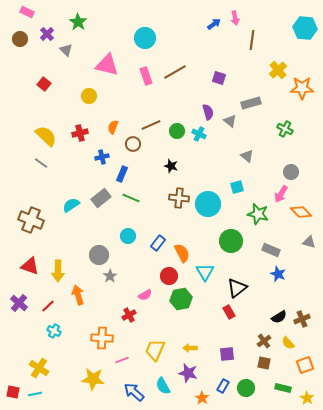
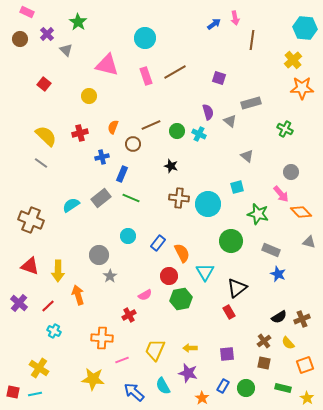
yellow cross at (278, 70): moved 15 px right, 10 px up
pink arrow at (281, 194): rotated 72 degrees counterclockwise
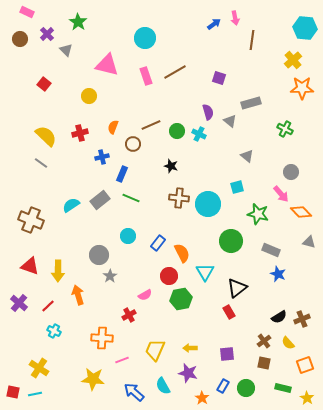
gray rectangle at (101, 198): moved 1 px left, 2 px down
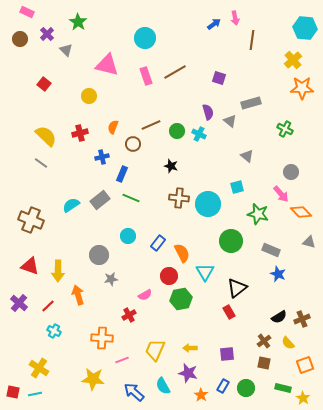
gray star at (110, 276): moved 1 px right, 3 px down; rotated 24 degrees clockwise
orange star at (202, 398): moved 1 px left, 3 px up
yellow star at (307, 398): moved 4 px left
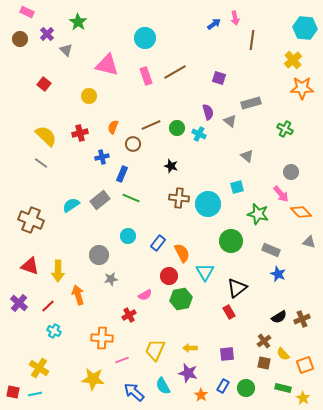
green circle at (177, 131): moved 3 px up
yellow semicircle at (288, 343): moved 5 px left, 11 px down
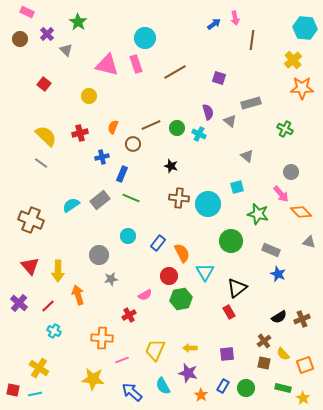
pink rectangle at (146, 76): moved 10 px left, 12 px up
red triangle at (30, 266): rotated 30 degrees clockwise
red square at (13, 392): moved 2 px up
blue arrow at (134, 392): moved 2 px left
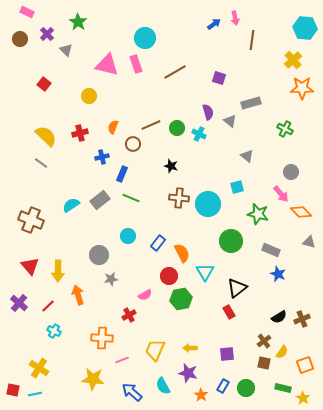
yellow semicircle at (283, 354): moved 1 px left, 2 px up; rotated 104 degrees counterclockwise
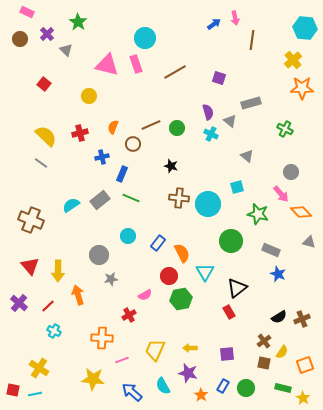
cyan cross at (199, 134): moved 12 px right
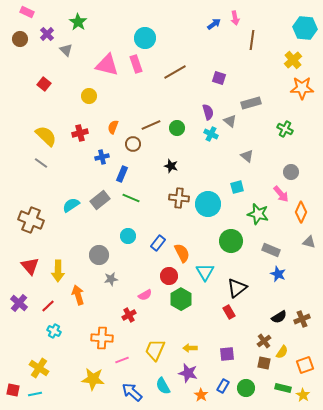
orange diamond at (301, 212): rotated 70 degrees clockwise
green hexagon at (181, 299): rotated 20 degrees counterclockwise
yellow star at (303, 398): moved 3 px up
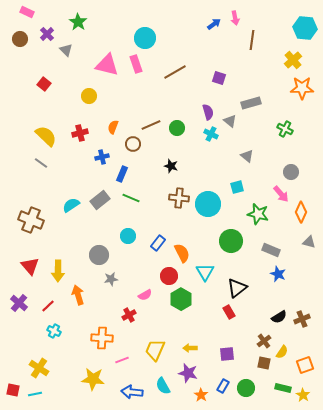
blue arrow at (132, 392): rotated 35 degrees counterclockwise
